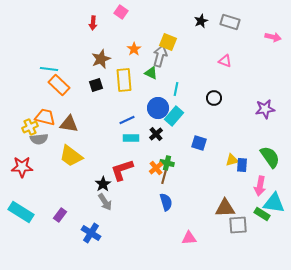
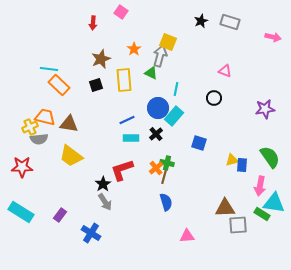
pink triangle at (225, 61): moved 10 px down
pink triangle at (189, 238): moved 2 px left, 2 px up
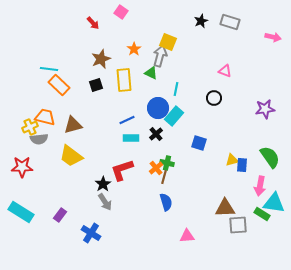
red arrow at (93, 23): rotated 48 degrees counterclockwise
brown triangle at (69, 124): moved 4 px right, 1 px down; rotated 24 degrees counterclockwise
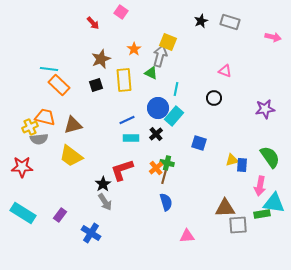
cyan rectangle at (21, 212): moved 2 px right, 1 px down
green rectangle at (262, 214): rotated 42 degrees counterclockwise
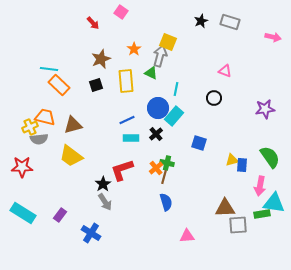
yellow rectangle at (124, 80): moved 2 px right, 1 px down
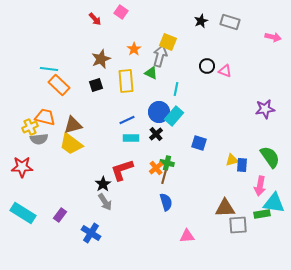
red arrow at (93, 23): moved 2 px right, 4 px up
black circle at (214, 98): moved 7 px left, 32 px up
blue circle at (158, 108): moved 1 px right, 4 px down
yellow trapezoid at (71, 156): moved 12 px up
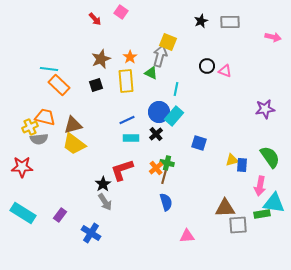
gray rectangle at (230, 22): rotated 18 degrees counterclockwise
orange star at (134, 49): moved 4 px left, 8 px down
yellow trapezoid at (71, 144): moved 3 px right
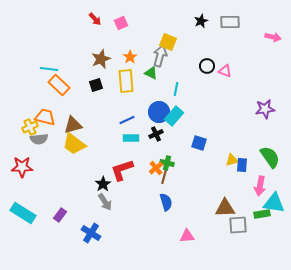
pink square at (121, 12): moved 11 px down; rotated 32 degrees clockwise
black cross at (156, 134): rotated 16 degrees clockwise
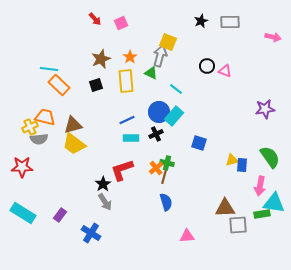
cyan line at (176, 89): rotated 64 degrees counterclockwise
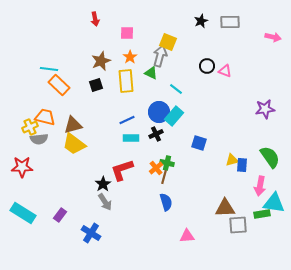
red arrow at (95, 19): rotated 32 degrees clockwise
pink square at (121, 23): moved 6 px right, 10 px down; rotated 24 degrees clockwise
brown star at (101, 59): moved 2 px down
